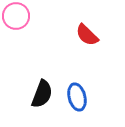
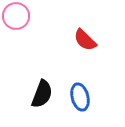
red semicircle: moved 2 px left, 5 px down
blue ellipse: moved 3 px right
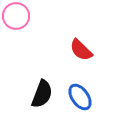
red semicircle: moved 4 px left, 10 px down
blue ellipse: rotated 20 degrees counterclockwise
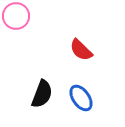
blue ellipse: moved 1 px right, 1 px down
